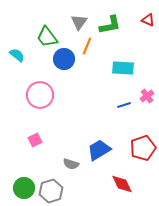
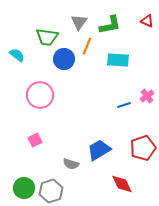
red triangle: moved 1 px left, 1 px down
green trapezoid: rotated 45 degrees counterclockwise
cyan rectangle: moved 5 px left, 8 px up
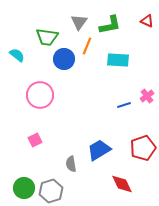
gray semicircle: rotated 63 degrees clockwise
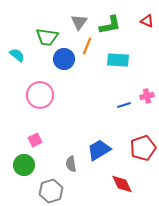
pink cross: rotated 24 degrees clockwise
green circle: moved 23 px up
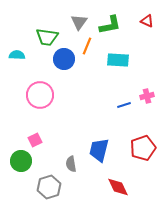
cyan semicircle: rotated 35 degrees counterclockwise
blue trapezoid: rotated 45 degrees counterclockwise
green circle: moved 3 px left, 4 px up
red diamond: moved 4 px left, 3 px down
gray hexagon: moved 2 px left, 4 px up
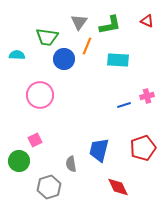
green circle: moved 2 px left
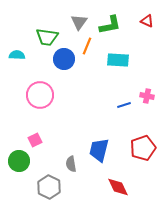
pink cross: rotated 24 degrees clockwise
gray hexagon: rotated 15 degrees counterclockwise
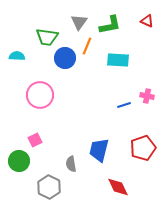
cyan semicircle: moved 1 px down
blue circle: moved 1 px right, 1 px up
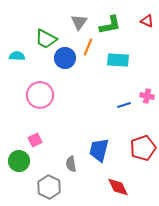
green trapezoid: moved 1 px left, 2 px down; rotated 20 degrees clockwise
orange line: moved 1 px right, 1 px down
